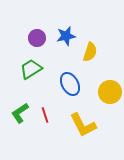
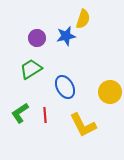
yellow semicircle: moved 7 px left, 33 px up
blue ellipse: moved 5 px left, 3 px down
red line: rotated 14 degrees clockwise
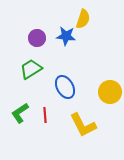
blue star: rotated 18 degrees clockwise
